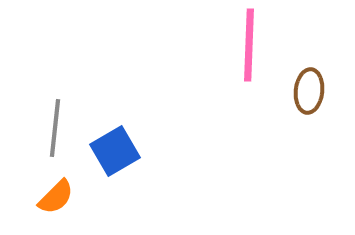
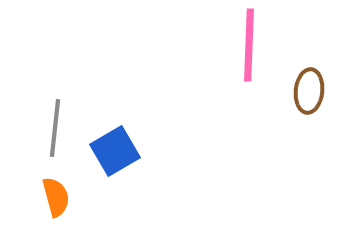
orange semicircle: rotated 60 degrees counterclockwise
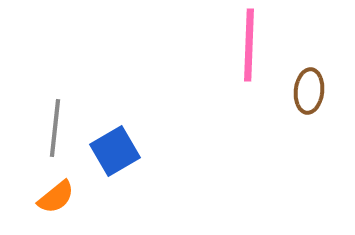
orange semicircle: rotated 66 degrees clockwise
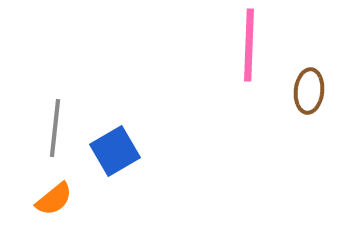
orange semicircle: moved 2 px left, 2 px down
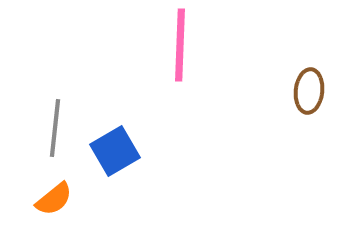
pink line: moved 69 px left
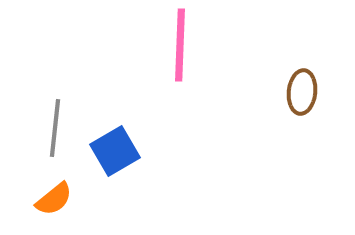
brown ellipse: moved 7 px left, 1 px down
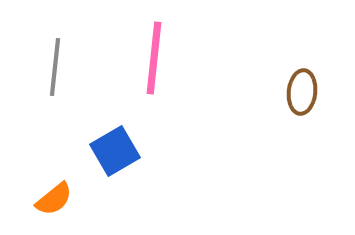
pink line: moved 26 px left, 13 px down; rotated 4 degrees clockwise
gray line: moved 61 px up
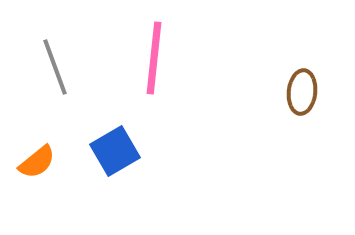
gray line: rotated 26 degrees counterclockwise
orange semicircle: moved 17 px left, 37 px up
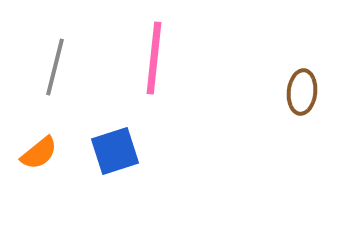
gray line: rotated 34 degrees clockwise
blue square: rotated 12 degrees clockwise
orange semicircle: moved 2 px right, 9 px up
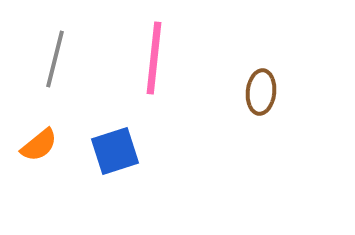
gray line: moved 8 px up
brown ellipse: moved 41 px left
orange semicircle: moved 8 px up
